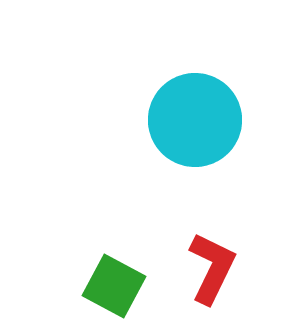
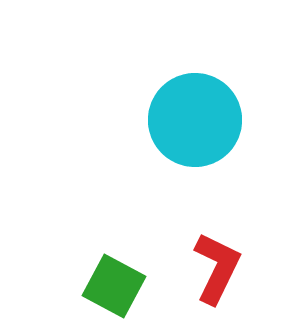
red L-shape: moved 5 px right
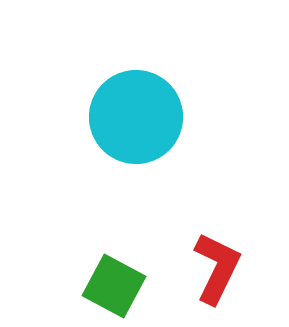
cyan circle: moved 59 px left, 3 px up
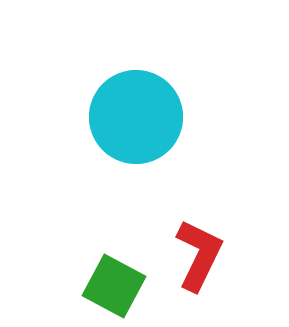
red L-shape: moved 18 px left, 13 px up
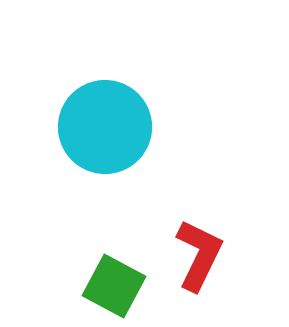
cyan circle: moved 31 px left, 10 px down
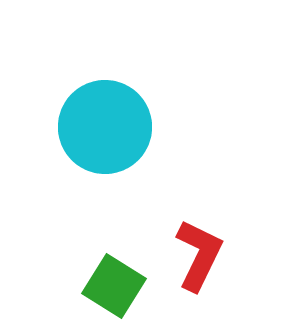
green square: rotated 4 degrees clockwise
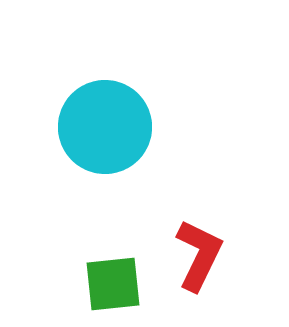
green square: moved 1 px left, 2 px up; rotated 38 degrees counterclockwise
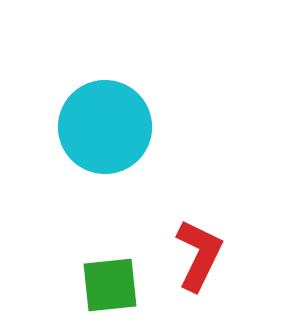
green square: moved 3 px left, 1 px down
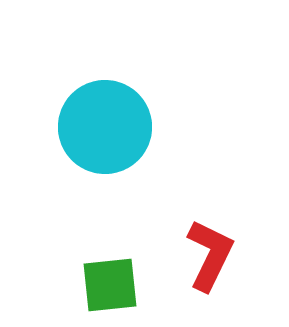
red L-shape: moved 11 px right
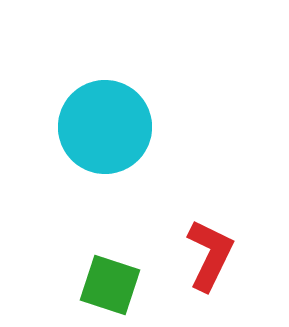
green square: rotated 24 degrees clockwise
